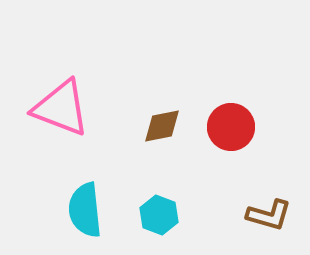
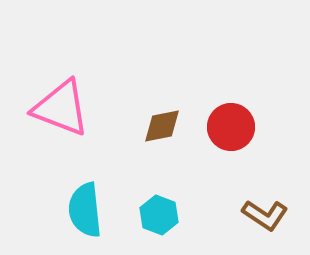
brown L-shape: moved 4 px left; rotated 18 degrees clockwise
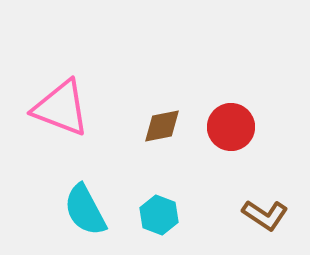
cyan semicircle: rotated 22 degrees counterclockwise
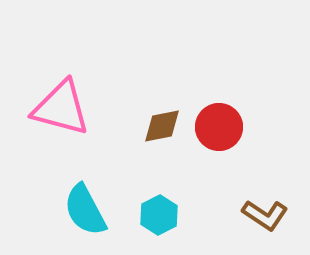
pink triangle: rotated 6 degrees counterclockwise
red circle: moved 12 px left
cyan hexagon: rotated 12 degrees clockwise
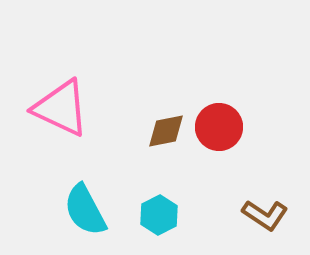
pink triangle: rotated 10 degrees clockwise
brown diamond: moved 4 px right, 5 px down
